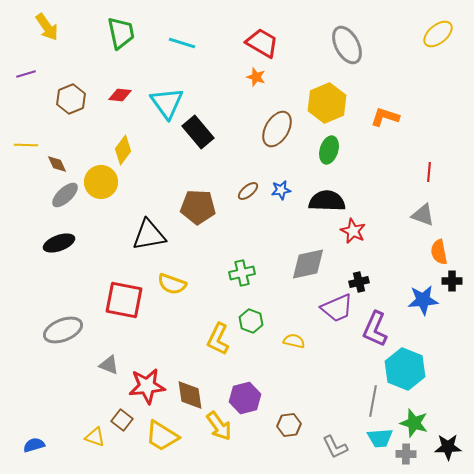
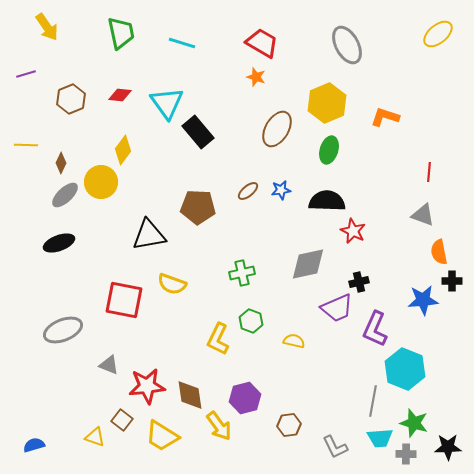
brown diamond at (57, 164): moved 4 px right, 1 px up; rotated 50 degrees clockwise
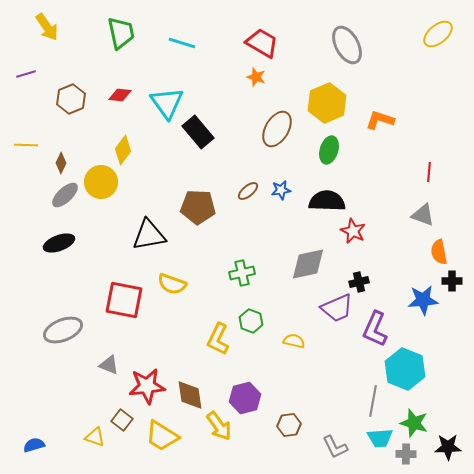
orange L-shape at (385, 117): moved 5 px left, 3 px down
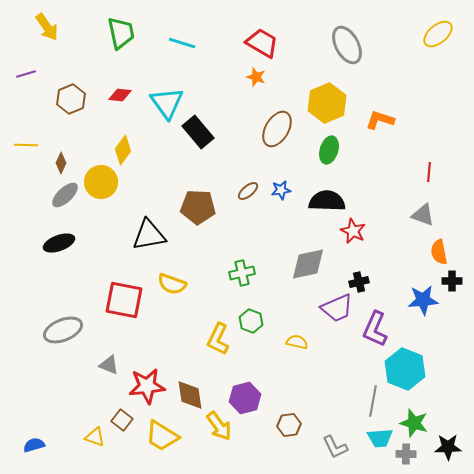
yellow semicircle at (294, 341): moved 3 px right, 1 px down
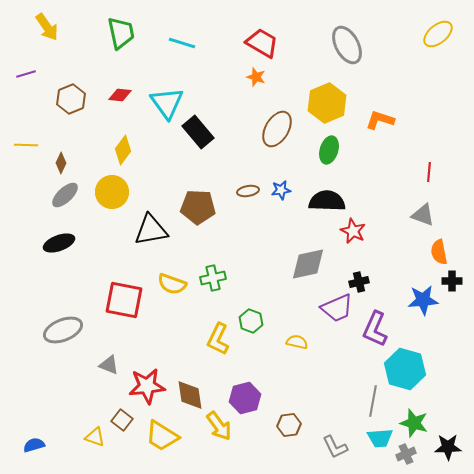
yellow circle at (101, 182): moved 11 px right, 10 px down
brown ellipse at (248, 191): rotated 30 degrees clockwise
black triangle at (149, 235): moved 2 px right, 5 px up
green cross at (242, 273): moved 29 px left, 5 px down
cyan hexagon at (405, 369): rotated 6 degrees counterclockwise
gray cross at (406, 454): rotated 24 degrees counterclockwise
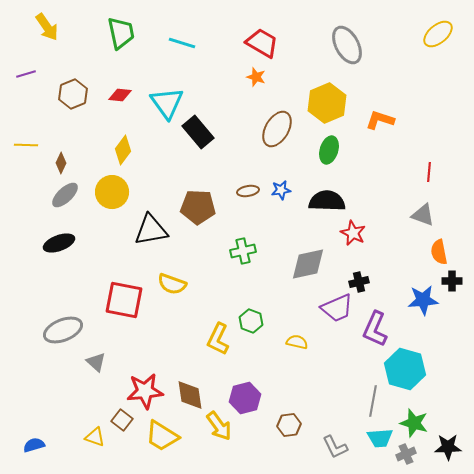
brown hexagon at (71, 99): moved 2 px right, 5 px up
red star at (353, 231): moved 2 px down
green cross at (213, 278): moved 30 px right, 27 px up
gray triangle at (109, 365): moved 13 px left, 3 px up; rotated 20 degrees clockwise
red star at (147, 386): moved 2 px left, 5 px down
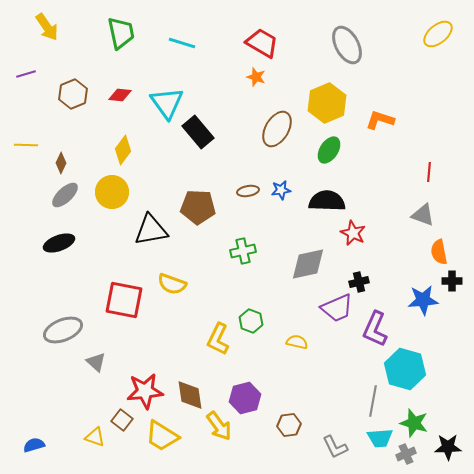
green ellipse at (329, 150): rotated 16 degrees clockwise
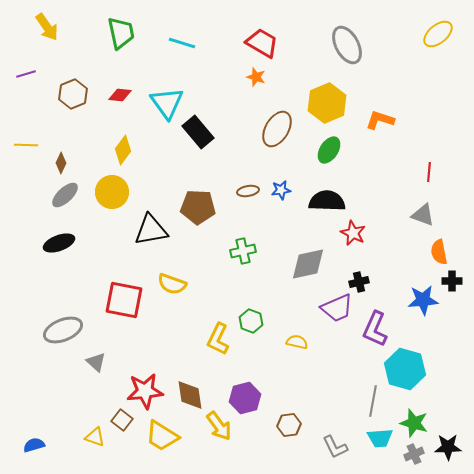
gray cross at (406, 454): moved 8 px right
